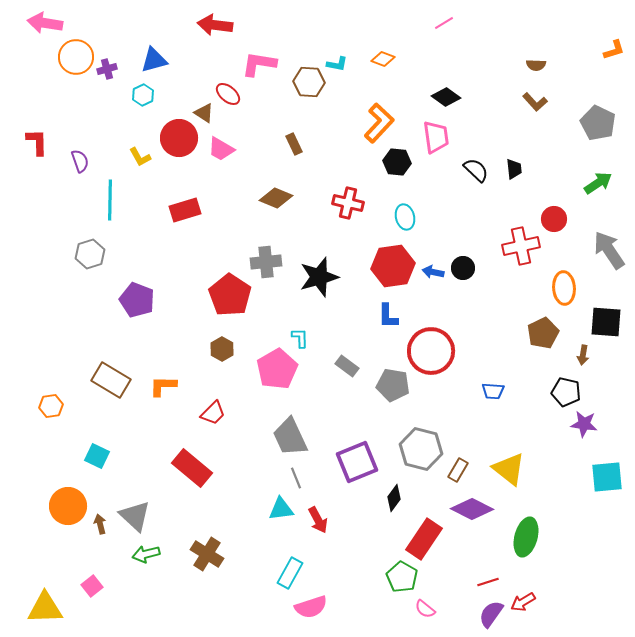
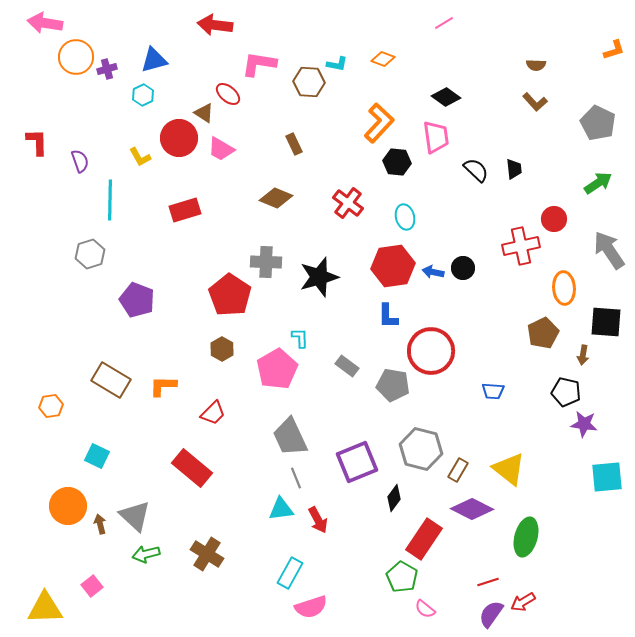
red cross at (348, 203): rotated 24 degrees clockwise
gray cross at (266, 262): rotated 8 degrees clockwise
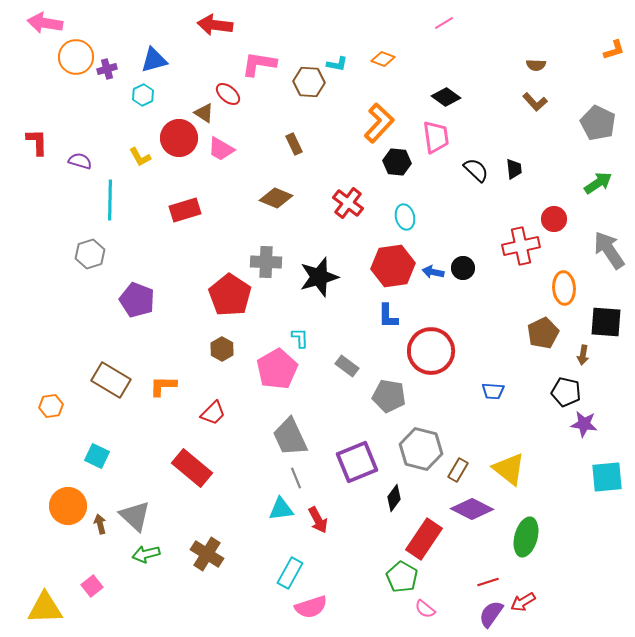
purple semicircle at (80, 161): rotated 55 degrees counterclockwise
gray pentagon at (393, 385): moved 4 px left, 11 px down
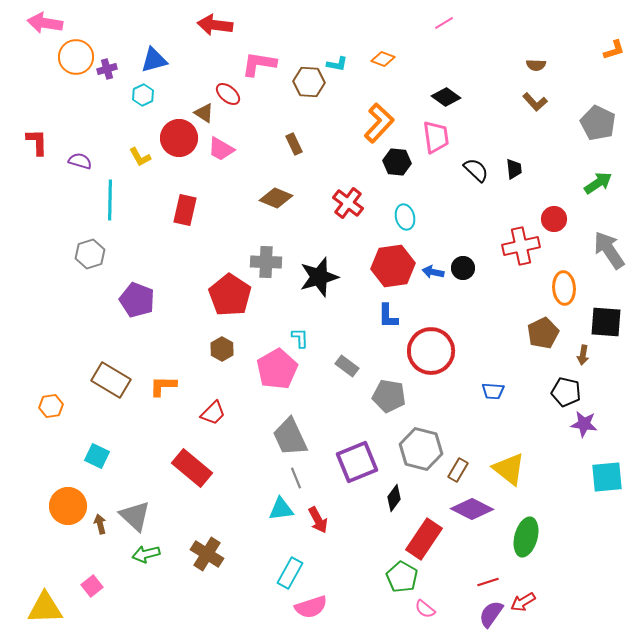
red rectangle at (185, 210): rotated 60 degrees counterclockwise
